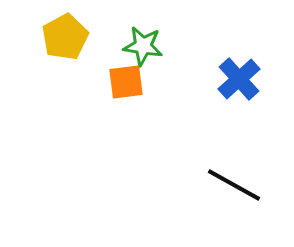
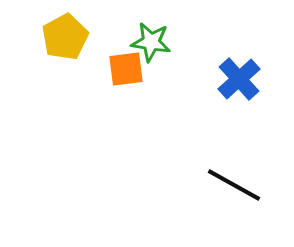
green star: moved 8 px right, 4 px up
orange square: moved 13 px up
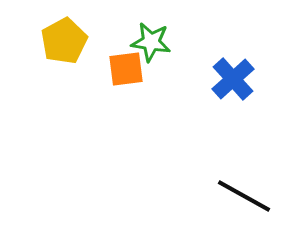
yellow pentagon: moved 1 px left, 4 px down
blue cross: moved 6 px left
black line: moved 10 px right, 11 px down
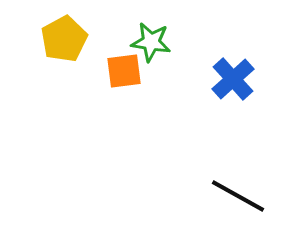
yellow pentagon: moved 2 px up
orange square: moved 2 px left, 2 px down
black line: moved 6 px left
